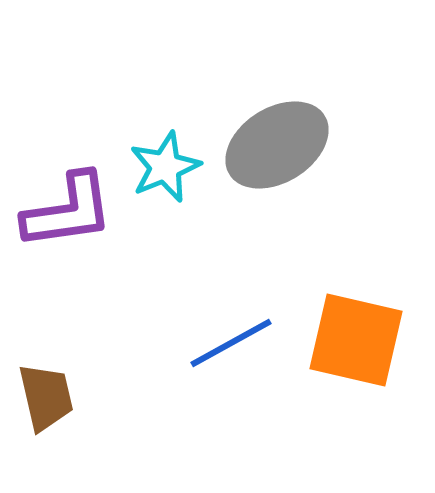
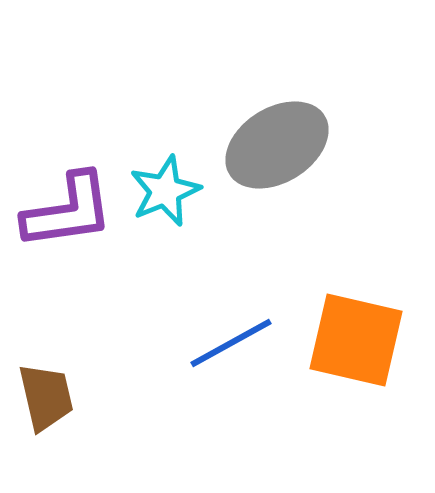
cyan star: moved 24 px down
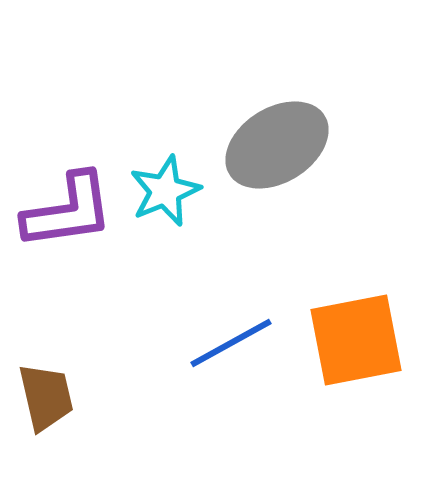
orange square: rotated 24 degrees counterclockwise
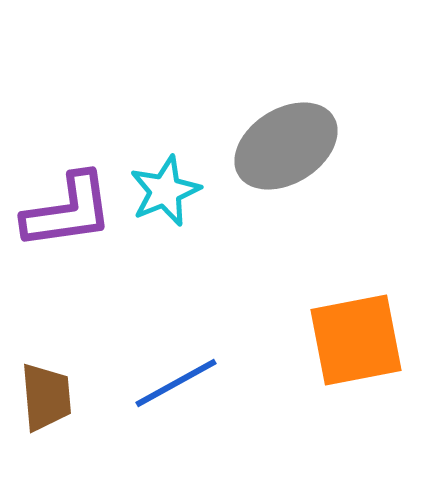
gray ellipse: moved 9 px right, 1 px down
blue line: moved 55 px left, 40 px down
brown trapezoid: rotated 8 degrees clockwise
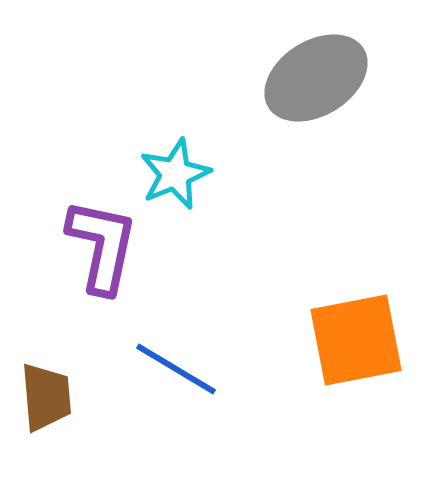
gray ellipse: moved 30 px right, 68 px up
cyan star: moved 10 px right, 17 px up
purple L-shape: moved 34 px right, 35 px down; rotated 70 degrees counterclockwise
blue line: moved 14 px up; rotated 60 degrees clockwise
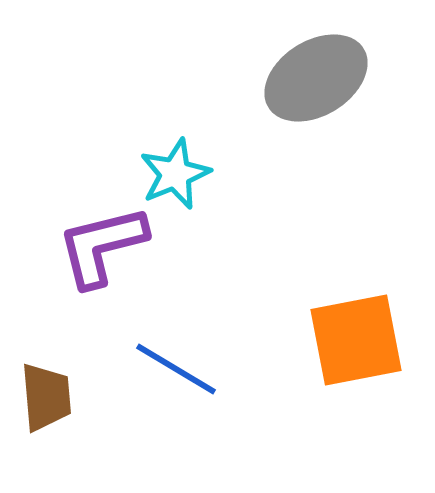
purple L-shape: rotated 116 degrees counterclockwise
